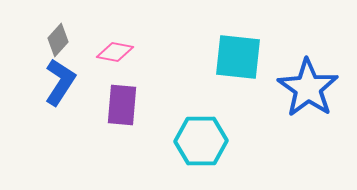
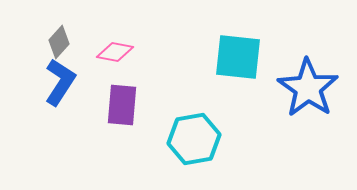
gray diamond: moved 1 px right, 2 px down
cyan hexagon: moved 7 px left, 2 px up; rotated 9 degrees counterclockwise
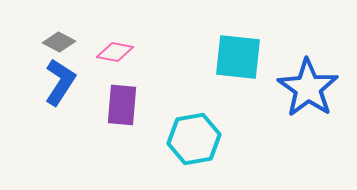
gray diamond: rotated 76 degrees clockwise
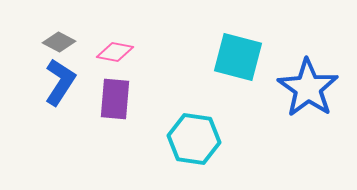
cyan square: rotated 9 degrees clockwise
purple rectangle: moved 7 px left, 6 px up
cyan hexagon: rotated 18 degrees clockwise
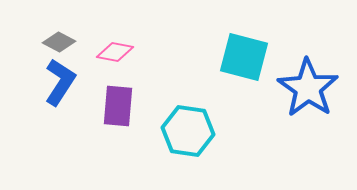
cyan square: moved 6 px right
purple rectangle: moved 3 px right, 7 px down
cyan hexagon: moved 6 px left, 8 px up
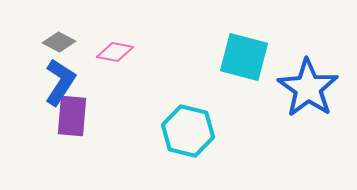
purple rectangle: moved 46 px left, 10 px down
cyan hexagon: rotated 6 degrees clockwise
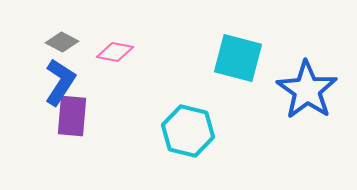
gray diamond: moved 3 px right
cyan square: moved 6 px left, 1 px down
blue star: moved 1 px left, 2 px down
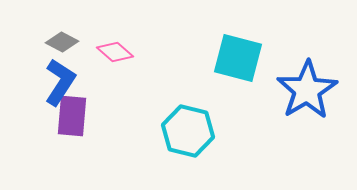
pink diamond: rotated 30 degrees clockwise
blue star: rotated 6 degrees clockwise
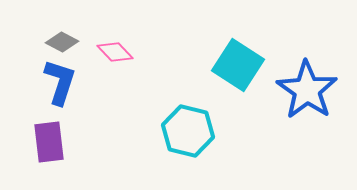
pink diamond: rotated 6 degrees clockwise
cyan square: moved 7 px down; rotated 18 degrees clockwise
blue L-shape: rotated 15 degrees counterclockwise
blue star: rotated 6 degrees counterclockwise
purple rectangle: moved 23 px left, 26 px down; rotated 12 degrees counterclockwise
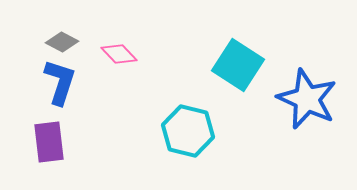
pink diamond: moved 4 px right, 2 px down
blue star: moved 9 px down; rotated 10 degrees counterclockwise
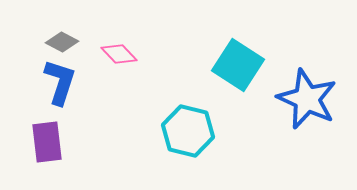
purple rectangle: moved 2 px left
